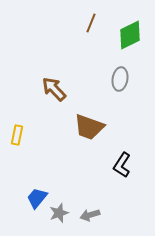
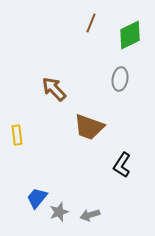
yellow rectangle: rotated 18 degrees counterclockwise
gray star: moved 1 px up
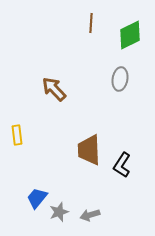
brown line: rotated 18 degrees counterclockwise
brown trapezoid: moved 23 px down; rotated 68 degrees clockwise
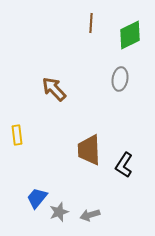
black L-shape: moved 2 px right
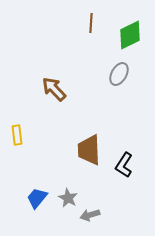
gray ellipse: moved 1 px left, 5 px up; rotated 20 degrees clockwise
gray star: moved 9 px right, 14 px up; rotated 24 degrees counterclockwise
